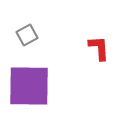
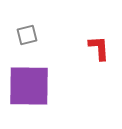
gray square: rotated 15 degrees clockwise
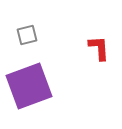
purple square: rotated 21 degrees counterclockwise
